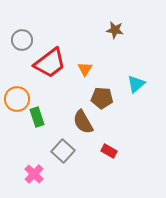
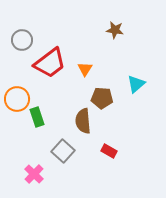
brown semicircle: moved 1 px up; rotated 25 degrees clockwise
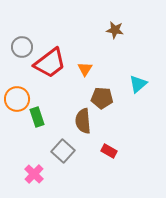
gray circle: moved 7 px down
cyan triangle: moved 2 px right
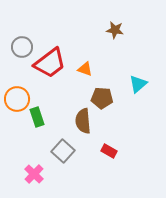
orange triangle: rotated 42 degrees counterclockwise
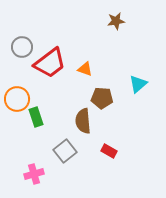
brown star: moved 1 px right, 9 px up; rotated 18 degrees counterclockwise
green rectangle: moved 1 px left
gray square: moved 2 px right; rotated 10 degrees clockwise
pink cross: rotated 30 degrees clockwise
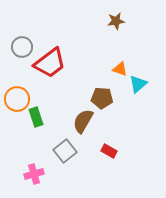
orange triangle: moved 35 px right
brown semicircle: rotated 35 degrees clockwise
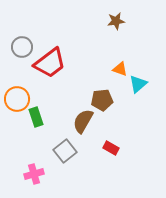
brown pentagon: moved 2 px down; rotated 10 degrees counterclockwise
red rectangle: moved 2 px right, 3 px up
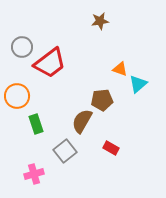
brown star: moved 16 px left
orange circle: moved 3 px up
green rectangle: moved 7 px down
brown semicircle: moved 1 px left
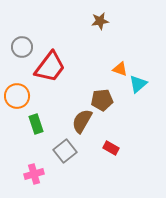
red trapezoid: moved 4 px down; rotated 16 degrees counterclockwise
